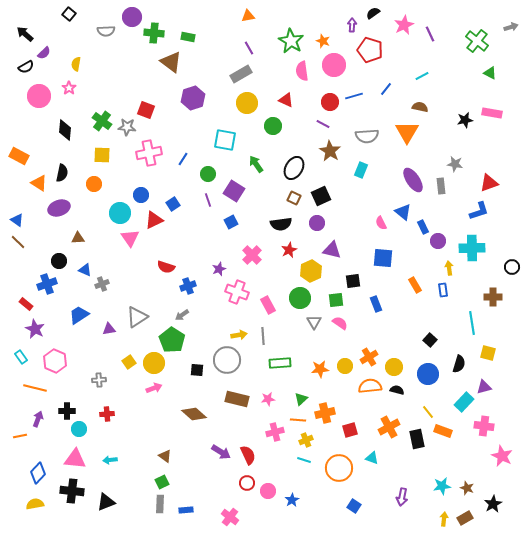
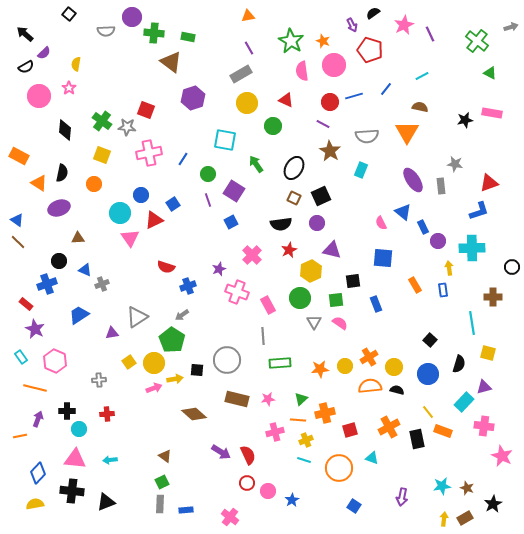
purple arrow at (352, 25): rotated 152 degrees clockwise
yellow square at (102, 155): rotated 18 degrees clockwise
purple triangle at (109, 329): moved 3 px right, 4 px down
yellow arrow at (239, 335): moved 64 px left, 44 px down
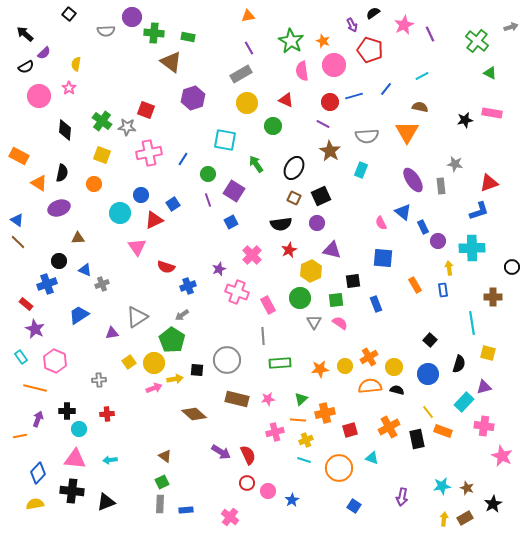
pink triangle at (130, 238): moved 7 px right, 9 px down
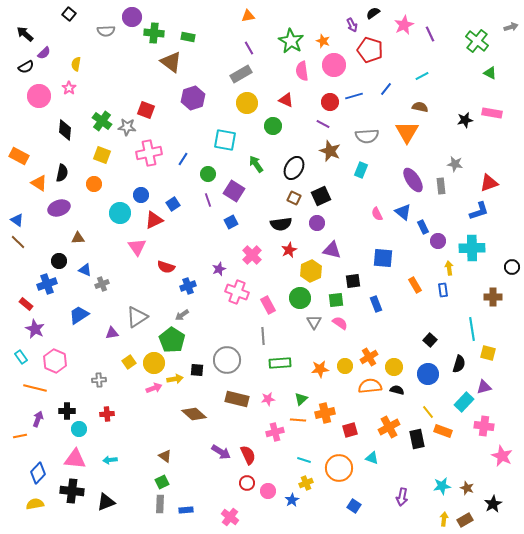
brown star at (330, 151): rotated 10 degrees counterclockwise
pink semicircle at (381, 223): moved 4 px left, 9 px up
cyan line at (472, 323): moved 6 px down
yellow cross at (306, 440): moved 43 px down
brown rectangle at (465, 518): moved 2 px down
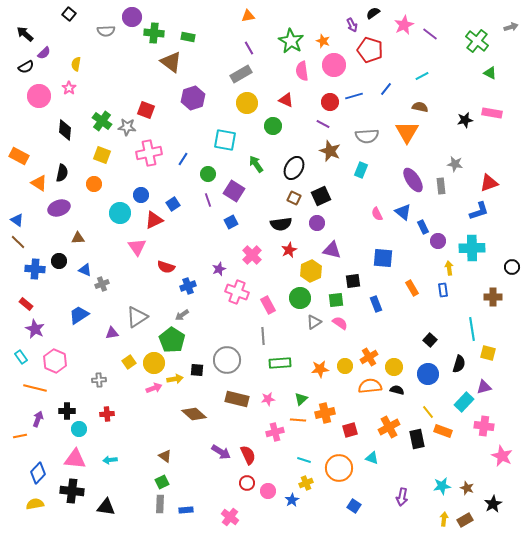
purple line at (430, 34): rotated 28 degrees counterclockwise
blue cross at (47, 284): moved 12 px left, 15 px up; rotated 24 degrees clockwise
orange rectangle at (415, 285): moved 3 px left, 3 px down
gray triangle at (314, 322): rotated 28 degrees clockwise
black triangle at (106, 502): moved 5 px down; rotated 30 degrees clockwise
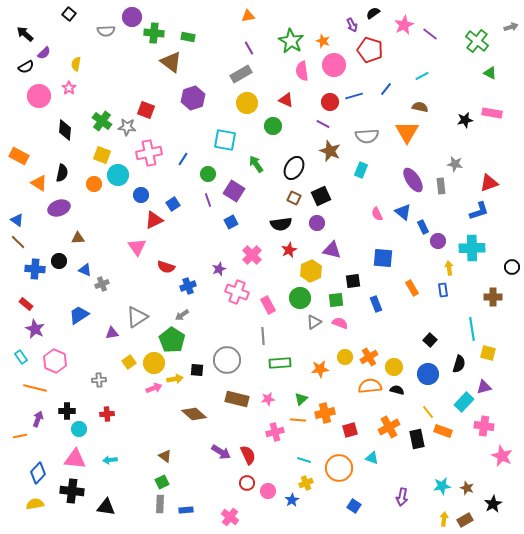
cyan circle at (120, 213): moved 2 px left, 38 px up
pink semicircle at (340, 323): rotated 14 degrees counterclockwise
yellow circle at (345, 366): moved 9 px up
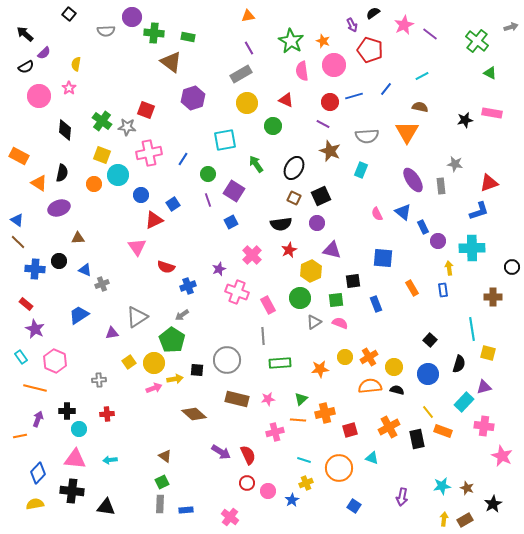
cyan square at (225, 140): rotated 20 degrees counterclockwise
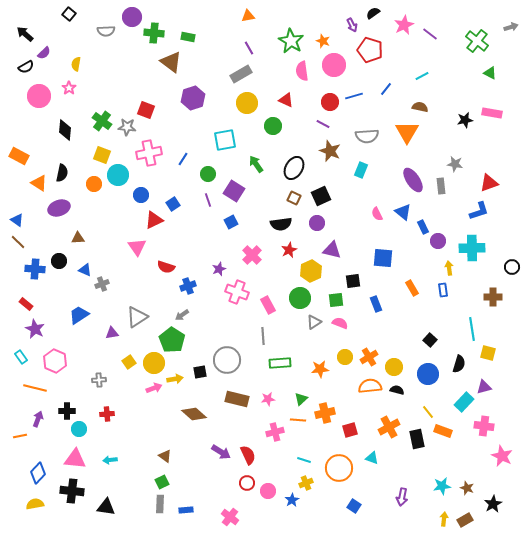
black square at (197, 370): moved 3 px right, 2 px down; rotated 16 degrees counterclockwise
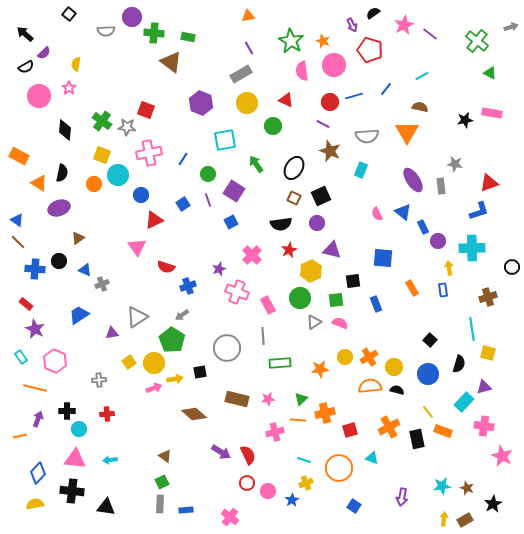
purple hexagon at (193, 98): moved 8 px right, 5 px down; rotated 20 degrees counterclockwise
blue square at (173, 204): moved 10 px right
brown triangle at (78, 238): rotated 32 degrees counterclockwise
brown cross at (493, 297): moved 5 px left; rotated 18 degrees counterclockwise
gray circle at (227, 360): moved 12 px up
